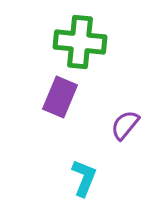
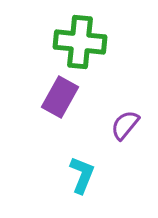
purple rectangle: rotated 6 degrees clockwise
cyan L-shape: moved 2 px left, 3 px up
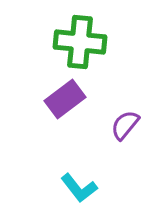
purple rectangle: moved 5 px right, 2 px down; rotated 24 degrees clockwise
cyan L-shape: moved 3 px left, 13 px down; rotated 120 degrees clockwise
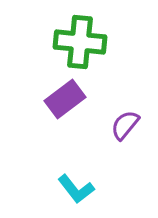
cyan L-shape: moved 3 px left, 1 px down
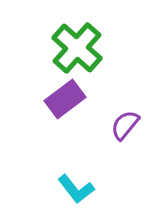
green cross: moved 3 px left, 6 px down; rotated 36 degrees clockwise
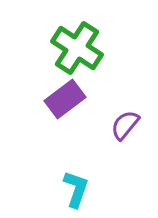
green cross: rotated 9 degrees counterclockwise
cyan L-shape: rotated 123 degrees counterclockwise
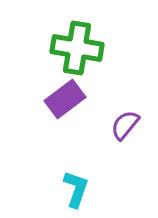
green cross: rotated 24 degrees counterclockwise
